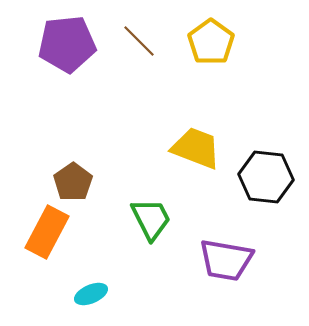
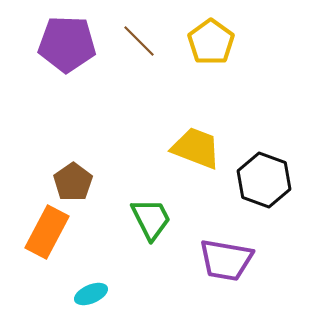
purple pentagon: rotated 8 degrees clockwise
black hexagon: moved 2 px left, 3 px down; rotated 14 degrees clockwise
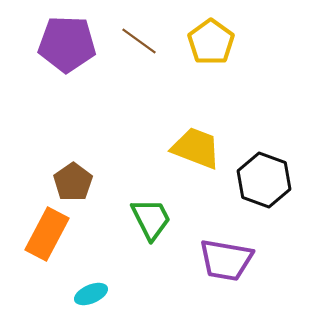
brown line: rotated 9 degrees counterclockwise
orange rectangle: moved 2 px down
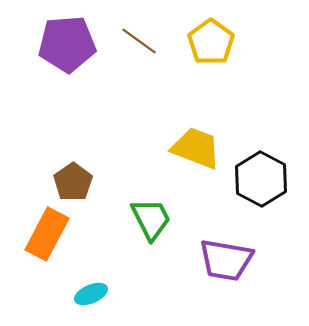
purple pentagon: rotated 6 degrees counterclockwise
black hexagon: moved 3 px left, 1 px up; rotated 8 degrees clockwise
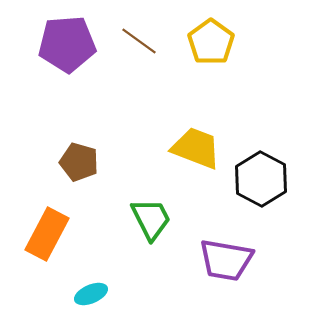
brown pentagon: moved 6 px right, 20 px up; rotated 21 degrees counterclockwise
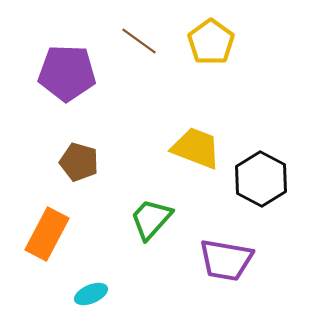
purple pentagon: moved 29 px down; rotated 6 degrees clockwise
green trapezoid: rotated 111 degrees counterclockwise
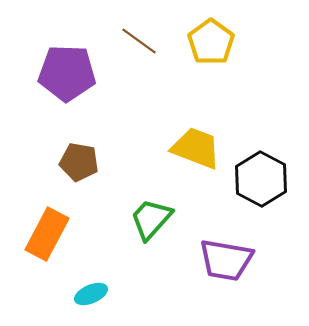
brown pentagon: rotated 6 degrees counterclockwise
